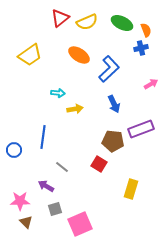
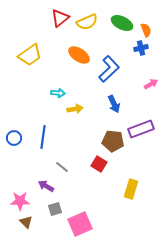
blue circle: moved 12 px up
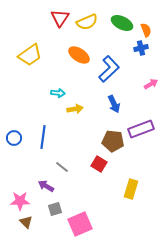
red triangle: rotated 18 degrees counterclockwise
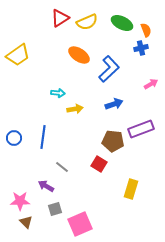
red triangle: rotated 24 degrees clockwise
yellow trapezoid: moved 12 px left
blue arrow: rotated 84 degrees counterclockwise
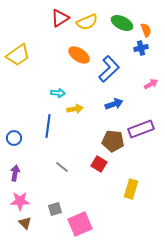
blue line: moved 5 px right, 11 px up
purple arrow: moved 31 px left, 13 px up; rotated 70 degrees clockwise
brown triangle: moved 1 px left, 1 px down
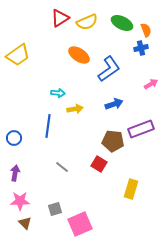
blue L-shape: rotated 8 degrees clockwise
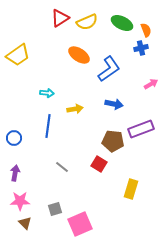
cyan arrow: moved 11 px left
blue arrow: rotated 30 degrees clockwise
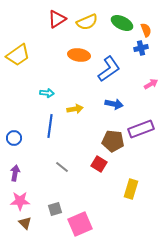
red triangle: moved 3 px left, 1 px down
orange ellipse: rotated 25 degrees counterclockwise
blue line: moved 2 px right
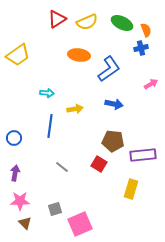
purple rectangle: moved 2 px right, 26 px down; rotated 15 degrees clockwise
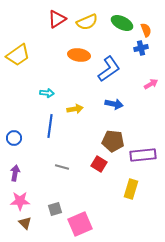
gray line: rotated 24 degrees counterclockwise
